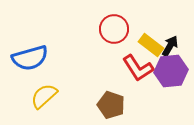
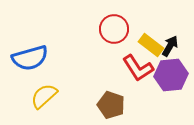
purple hexagon: moved 4 px down
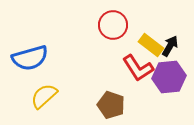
red circle: moved 1 px left, 4 px up
purple hexagon: moved 2 px left, 2 px down
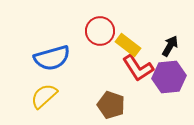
red circle: moved 13 px left, 6 px down
yellow rectangle: moved 23 px left
blue semicircle: moved 22 px right
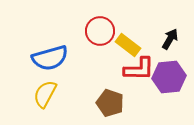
black arrow: moved 7 px up
blue semicircle: moved 2 px left
red L-shape: moved 1 px right, 1 px down; rotated 56 degrees counterclockwise
yellow semicircle: moved 1 px right, 2 px up; rotated 20 degrees counterclockwise
brown pentagon: moved 1 px left, 2 px up
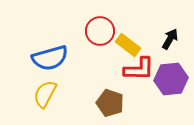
purple hexagon: moved 2 px right, 2 px down
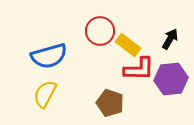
blue semicircle: moved 1 px left, 2 px up
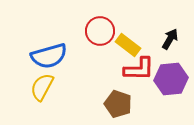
yellow semicircle: moved 3 px left, 7 px up
brown pentagon: moved 8 px right, 1 px down
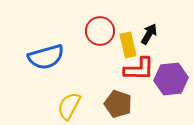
black arrow: moved 21 px left, 5 px up
yellow rectangle: rotated 40 degrees clockwise
blue semicircle: moved 3 px left, 1 px down
yellow semicircle: moved 27 px right, 19 px down
